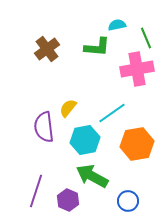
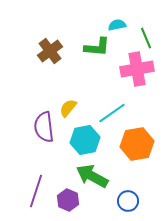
brown cross: moved 3 px right, 2 px down
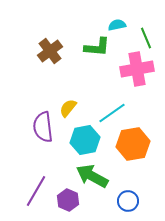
purple semicircle: moved 1 px left
orange hexagon: moved 4 px left
purple line: rotated 12 degrees clockwise
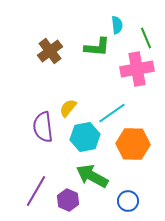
cyan semicircle: rotated 96 degrees clockwise
cyan hexagon: moved 3 px up
orange hexagon: rotated 12 degrees clockwise
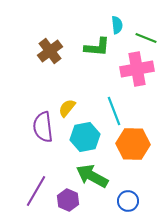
green line: rotated 45 degrees counterclockwise
yellow semicircle: moved 1 px left
cyan line: moved 2 px right, 2 px up; rotated 76 degrees counterclockwise
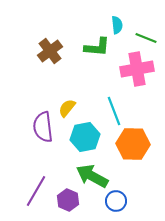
blue circle: moved 12 px left
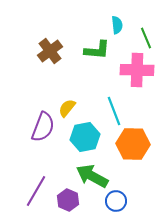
green line: rotated 45 degrees clockwise
green L-shape: moved 3 px down
pink cross: moved 1 px down; rotated 12 degrees clockwise
purple semicircle: rotated 152 degrees counterclockwise
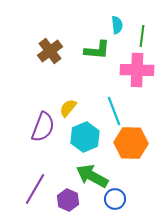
green line: moved 4 px left, 2 px up; rotated 30 degrees clockwise
yellow semicircle: moved 1 px right
cyan hexagon: rotated 12 degrees counterclockwise
orange hexagon: moved 2 px left, 1 px up
purple line: moved 1 px left, 2 px up
blue circle: moved 1 px left, 2 px up
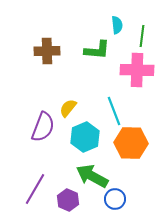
brown cross: moved 3 px left; rotated 35 degrees clockwise
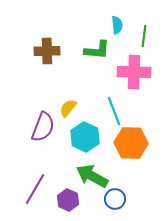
green line: moved 2 px right
pink cross: moved 3 px left, 2 px down
cyan hexagon: rotated 12 degrees counterclockwise
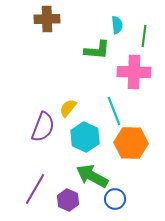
brown cross: moved 32 px up
